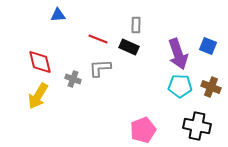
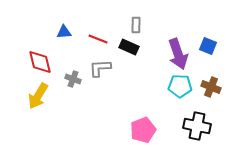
blue triangle: moved 6 px right, 17 px down
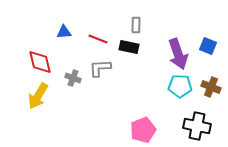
black rectangle: rotated 12 degrees counterclockwise
gray cross: moved 1 px up
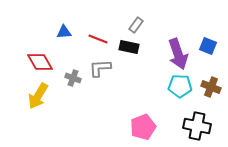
gray rectangle: rotated 35 degrees clockwise
red diamond: rotated 16 degrees counterclockwise
pink pentagon: moved 3 px up
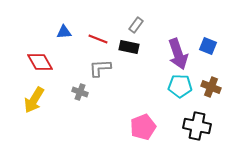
gray cross: moved 7 px right, 14 px down
yellow arrow: moved 4 px left, 4 px down
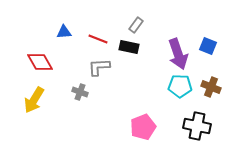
gray L-shape: moved 1 px left, 1 px up
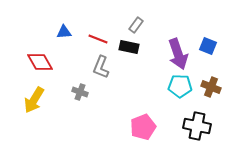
gray L-shape: moved 2 px right; rotated 65 degrees counterclockwise
